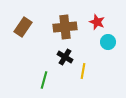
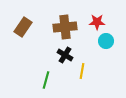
red star: rotated 21 degrees counterclockwise
cyan circle: moved 2 px left, 1 px up
black cross: moved 2 px up
yellow line: moved 1 px left
green line: moved 2 px right
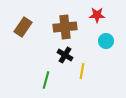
red star: moved 7 px up
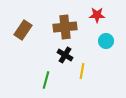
brown rectangle: moved 3 px down
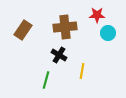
cyan circle: moved 2 px right, 8 px up
black cross: moved 6 px left
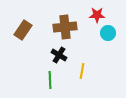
green line: moved 4 px right; rotated 18 degrees counterclockwise
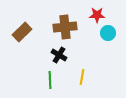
brown rectangle: moved 1 px left, 2 px down; rotated 12 degrees clockwise
yellow line: moved 6 px down
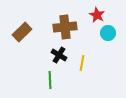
red star: rotated 28 degrees clockwise
yellow line: moved 14 px up
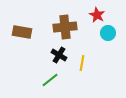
brown rectangle: rotated 54 degrees clockwise
green line: rotated 54 degrees clockwise
